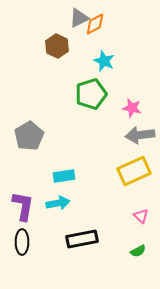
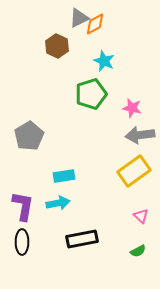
yellow rectangle: rotated 12 degrees counterclockwise
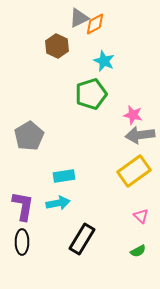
pink star: moved 1 px right, 7 px down
black rectangle: rotated 48 degrees counterclockwise
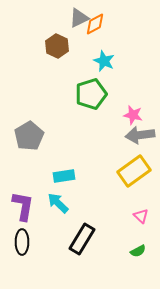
cyan arrow: rotated 125 degrees counterclockwise
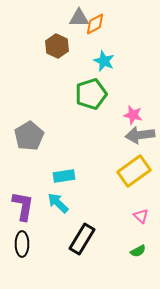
gray triangle: rotated 25 degrees clockwise
black ellipse: moved 2 px down
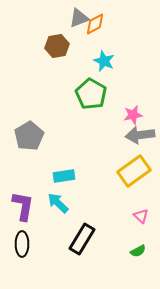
gray triangle: rotated 20 degrees counterclockwise
brown hexagon: rotated 25 degrees clockwise
green pentagon: rotated 24 degrees counterclockwise
pink star: rotated 24 degrees counterclockwise
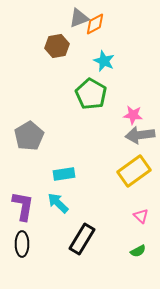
pink star: rotated 18 degrees clockwise
cyan rectangle: moved 2 px up
